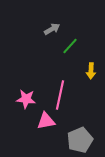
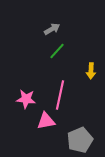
green line: moved 13 px left, 5 px down
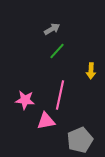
pink star: moved 1 px left, 1 px down
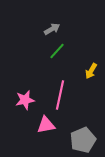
yellow arrow: rotated 28 degrees clockwise
pink star: rotated 18 degrees counterclockwise
pink triangle: moved 4 px down
gray pentagon: moved 3 px right
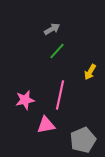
yellow arrow: moved 1 px left, 1 px down
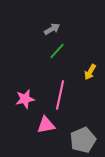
pink star: moved 1 px up
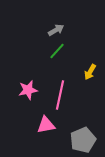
gray arrow: moved 4 px right, 1 px down
pink star: moved 3 px right, 9 px up
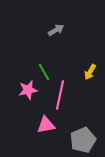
green line: moved 13 px left, 21 px down; rotated 72 degrees counterclockwise
